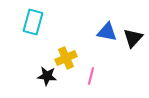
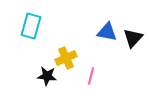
cyan rectangle: moved 2 px left, 4 px down
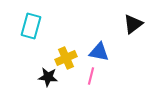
blue triangle: moved 8 px left, 20 px down
black triangle: moved 14 px up; rotated 10 degrees clockwise
black star: moved 1 px right, 1 px down
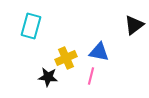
black triangle: moved 1 px right, 1 px down
